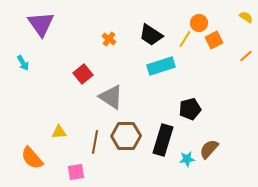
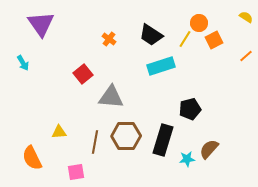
gray triangle: rotated 28 degrees counterclockwise
orange semicircle: rotated 15 degrees clockwise
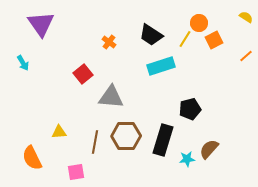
orange cross: moved 3 px down
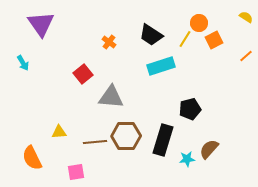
brown line: rotated 75 degrees clockwise
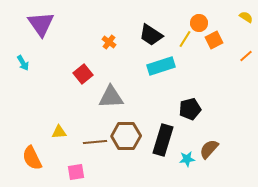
gray triangle: rotated 8 degrees counterclockwise
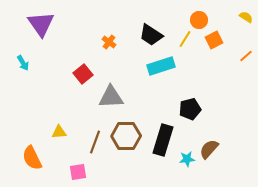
orange circle: moved 3 px up
brown line: rotated 65 degrees counterclockwise
pink square: moved 2 px right
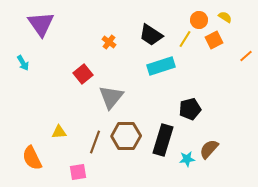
yellow semicircle: moved 21 px left
gray triangle: rotated 48 degrees counterclockwise
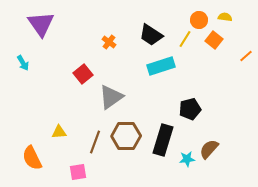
yellow semicircle: rotated 24 degrees counterclockwise
orange square: rotated 24 degrees counterclockwise
gray triangle: rotated 16 degrees clockwise
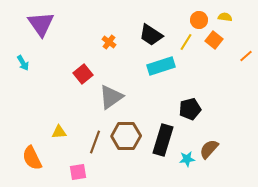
yellow line: moved 1 px right, 3 px down
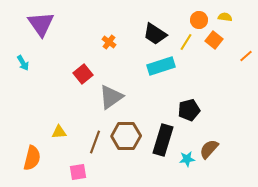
black trapezoid: moved 4 px right, 1 px up
black pentagon: moved 1 px left, 1 px down
orange semicircle: rotated 140 degrees counterclockwise
